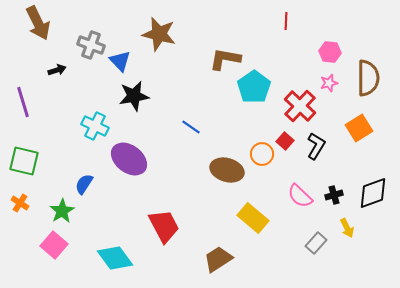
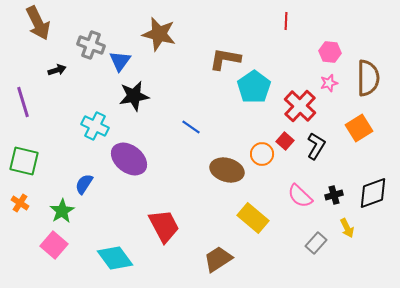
blue triangle: rotated 20 degrees clockwise
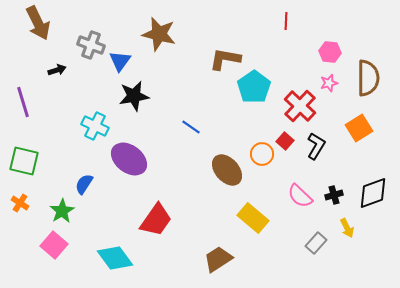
brown ellipse: rotated 32 degrees clockwise
red trapezoid: moved 8 px left, 6 px up; rotated 63 degrees clockwise
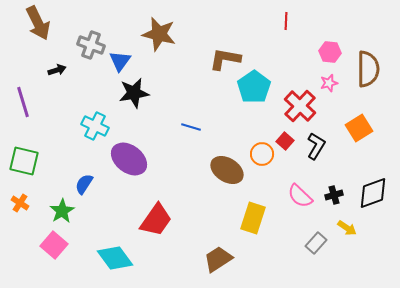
brown semicircle: moved 9 px up
black star: moved 3 px up
blue line: rotated 18 degrees counterclockwise
brown ellipse: rotated 16 degrees counterclockwise
yellow rectangle: rotated 68 degrees clockwise
yellow arrow: rotated 30 degrees counterclockwise
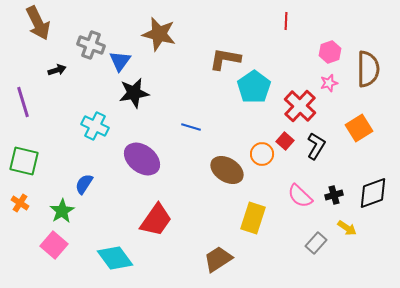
pink hexagon: rotated 25 degrees counterclockwise
purple ellipse: moved 13 px right
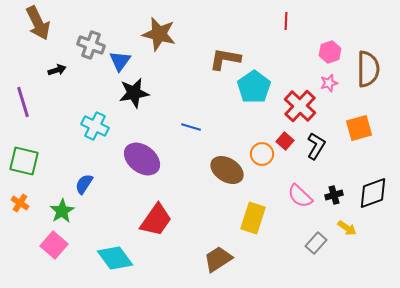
orange square: rotated 16 degrees clockwise
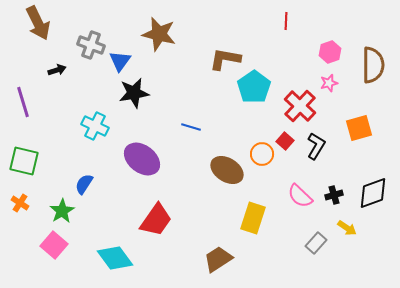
brown semicircle: moved 5 px right, 4 px up
